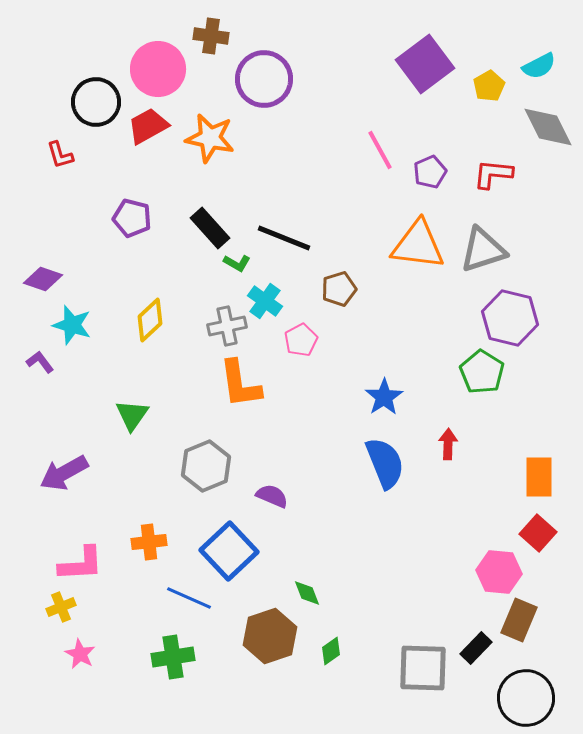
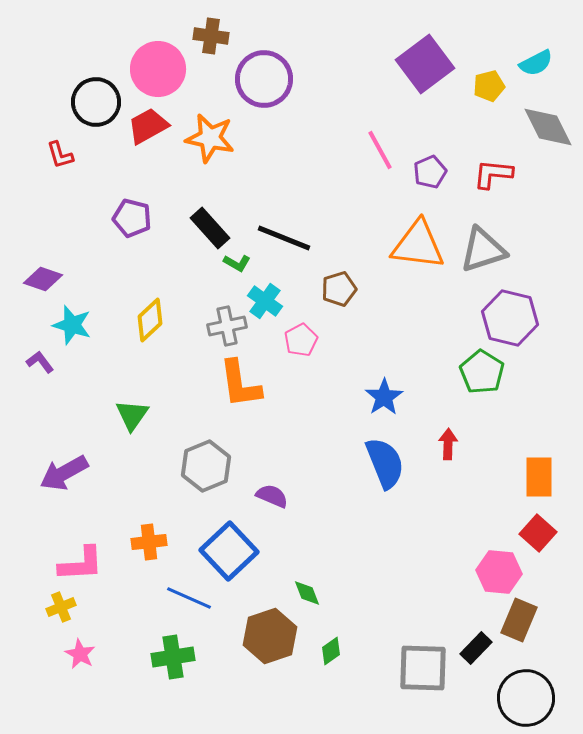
cyan semicircle at (539, 66): moved 3 px left, 3 px up
yellow pentagon at (489, 86): rotated 16 degrees clockwise
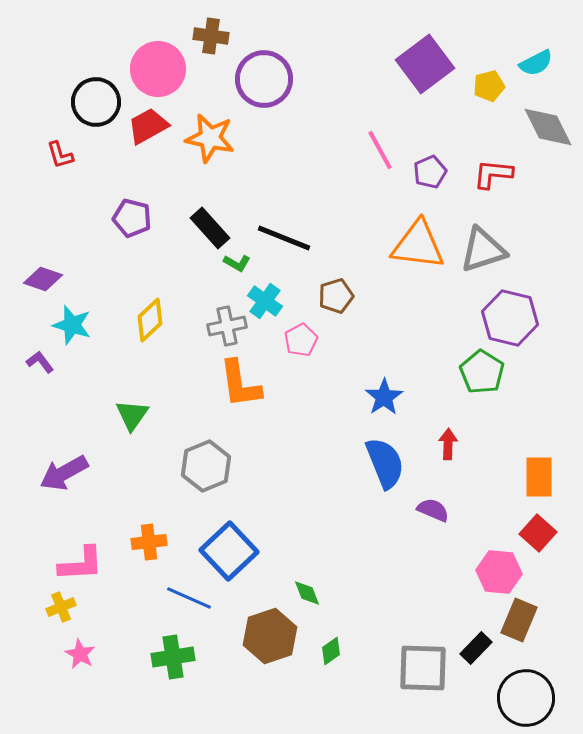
brown pentagon at (339, 289): moved 3 px left, 7 px down
purple semicircle at (272, 496): moved 161 px right, 14 px down
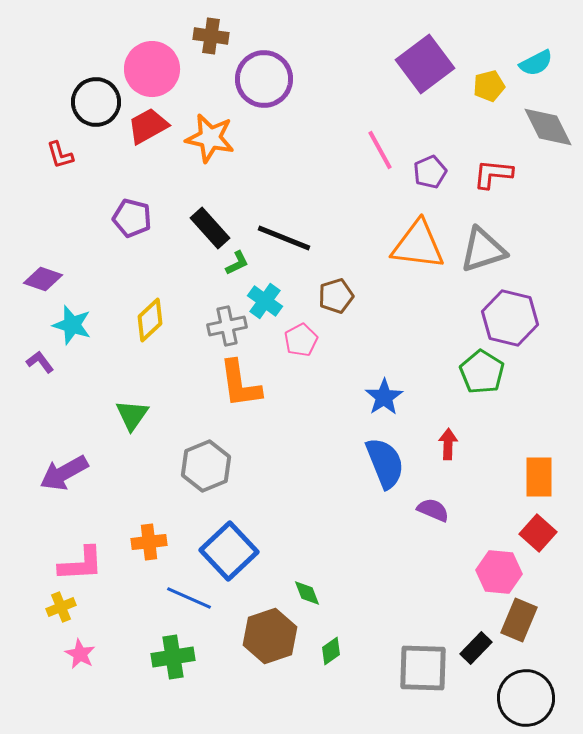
pink circle at (158, 69): moved 6 px left
green L-shape at (237, 263): rotated 56 degrees counterclockwise
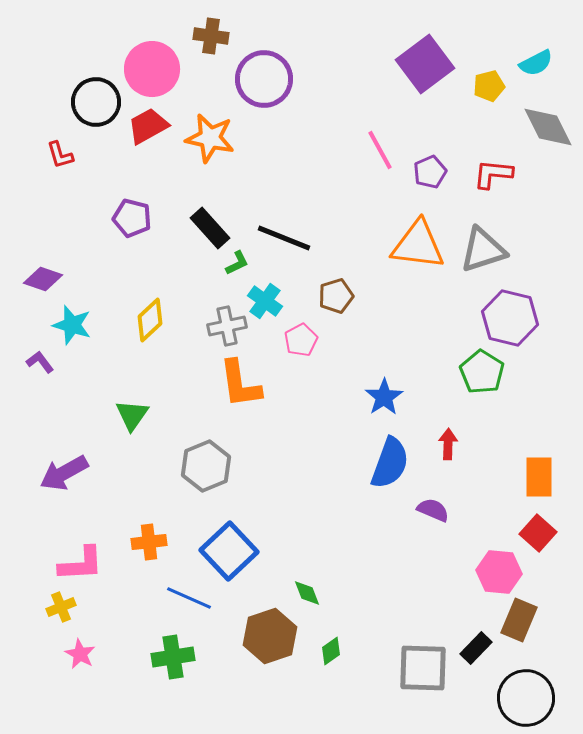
blue semicircle at (385, 463): moved 5 px right; rotated 42 degrees clockwise
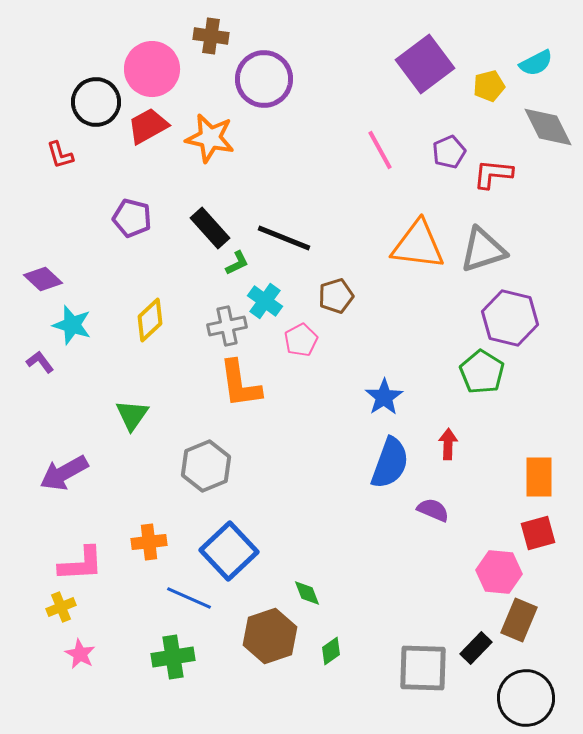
purple pentagon at (430, 172): moved 19 px right, 20 px up
purple diamond at (43, 279): rotated 24 degrees clockwise
red square at (538, 533): rotated 33 degrees clockwise
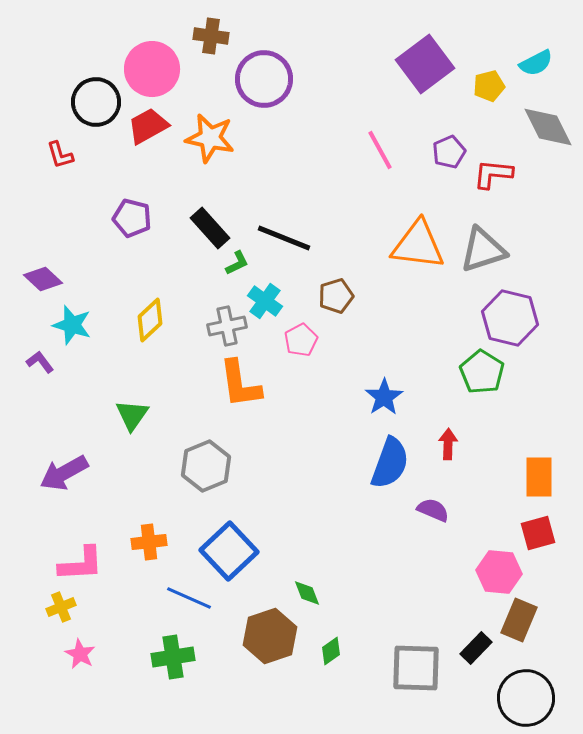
gray square at (423, 668): moved 7 px left
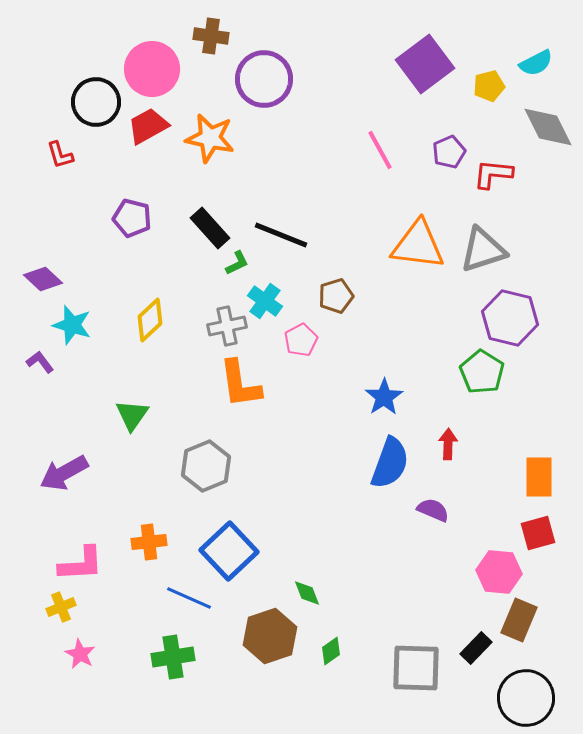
black line at (284, 238): moved 3 px left, 3 px up
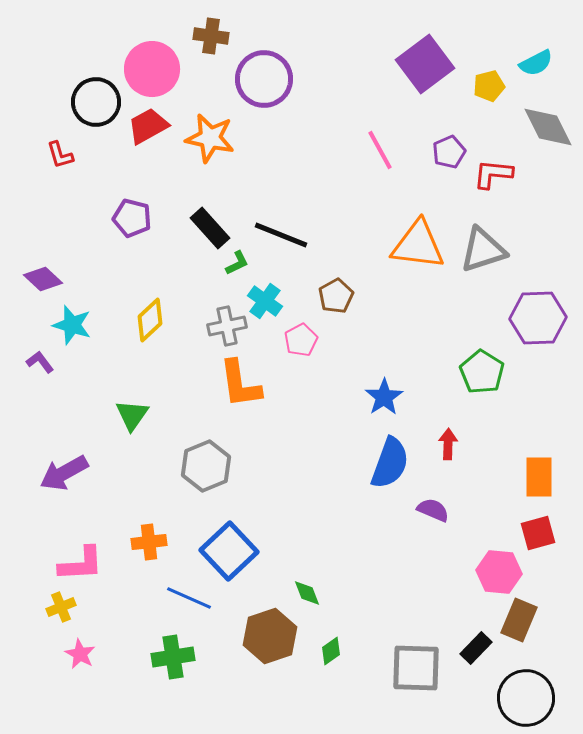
brown pentagon at (336, 296): rotated 12 degrees counterclockwise
purple hexagon at (510, 318): moved 28 px right; rotated 16 degrees counterclockwise
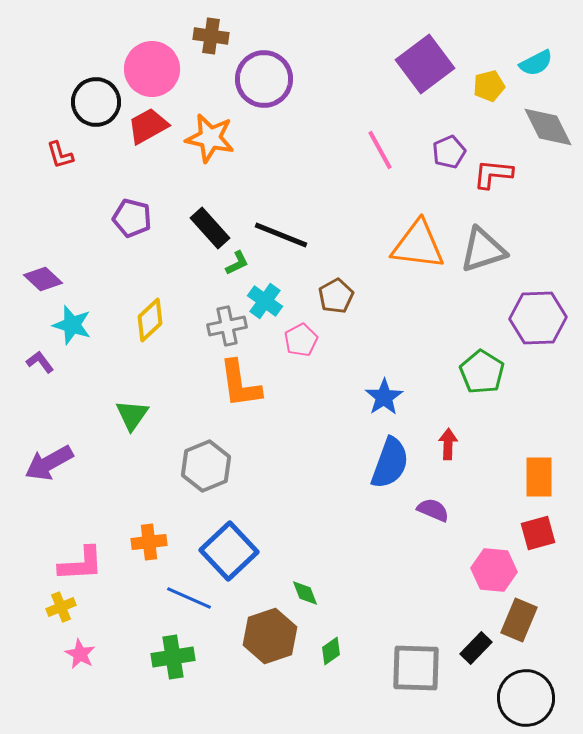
purple arrow at (64, 473): moved 15 px left, 10 px up
pink hexagon at (499, 572): moved 5 px left, 2 px up
green diamond at (307, 593): moved 2 px left
